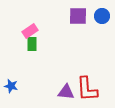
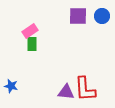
red L-shape: moved 2 px left
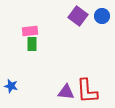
purple square: rotated 36 degrees clockwise
pink rectangle: rotated 28 degrees clockwise
red L-shape: moved 2 px right, 2 px down
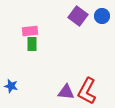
red L-shape: rotated 32 degrees clockwise
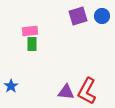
purple square: rotated 36 degrees clockwise
blue star: rotated 24 degrees clockwise
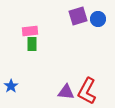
blue circle: moved 4 px left, 3 px down
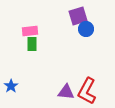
blue circle: moved 12 px left, 10 px down
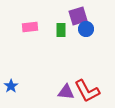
pink rectangle: moved 4 px up
green rectangle: moved 29 px right, 14 px up
red L-shape: rotated 56 degrees counterclockwise
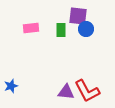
purple square: rotated 24 degrees clockwise
pink rectangle: moved 1 px right, 1 px down
blue star: rotated 16 degrees clockwise
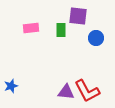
blue circle: moved 10 px right, 9 px down
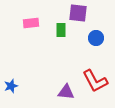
purple square: moved 3 px up
pink rectangle: moved 5 px up
red L-shape: moved 8 px right, 10 px up
